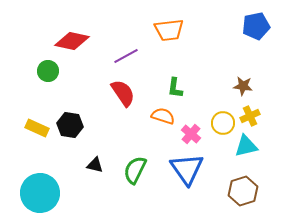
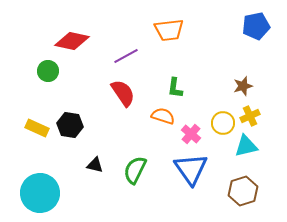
brown star: rotated 24 degrees counterclockwise
blue triangle: moved 4 px right
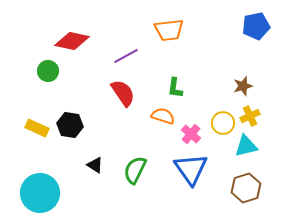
black triangle: rotated 18 degrees clockwise
brown hexagon: moved 3 px right, 3 px up
